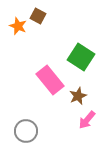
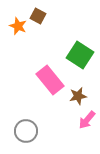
green square: moved 1 px left, 2 px up
brown star: rotated 12 degrees clockwise
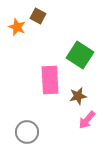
orange star: moved 1 px left, 1 px down
pink rectangle: rotated 36 degrees clockwise
gray circle: moved 1 px right, 1 px down
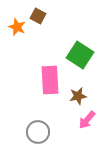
gray circle: moved 11 px right
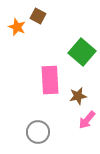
green square: moved 2 px right, 3 px up; rotated 8 degrees clockwise
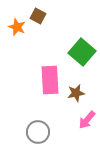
brown star: moved 2 px left, 3 px up
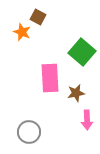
brown square: moved 1 px down
orange star: moved 5 px right, 5 px down
pink rectangle: moved 2 px up
pink arrow: rotated 42 degrees counterclockwise
gray circle: moved 9 px left
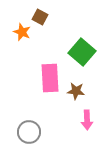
brown square: moved 2 px right
brown star: moved 2 px up; rotated 18 degrees clockwise
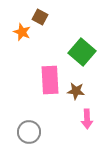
pink rectangle: moved 2 px down
pink arrow: moved 1 px up
